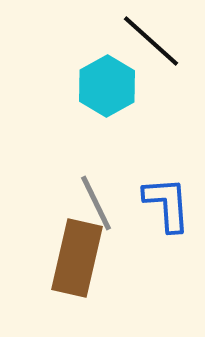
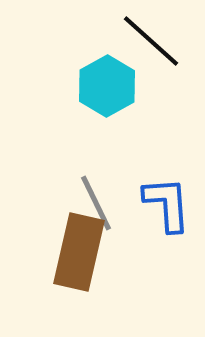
brown rectangle: moved 2 px right, 6 px up
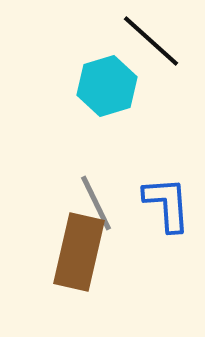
cyan hexagon: rotated 12 degrees clockwise
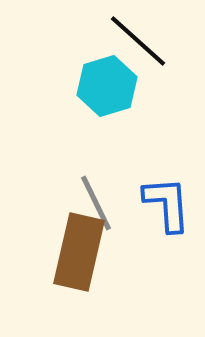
black line: moved 13 px left
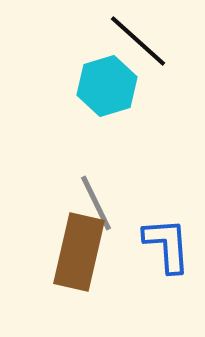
blue L-shape: moved 41 px down
